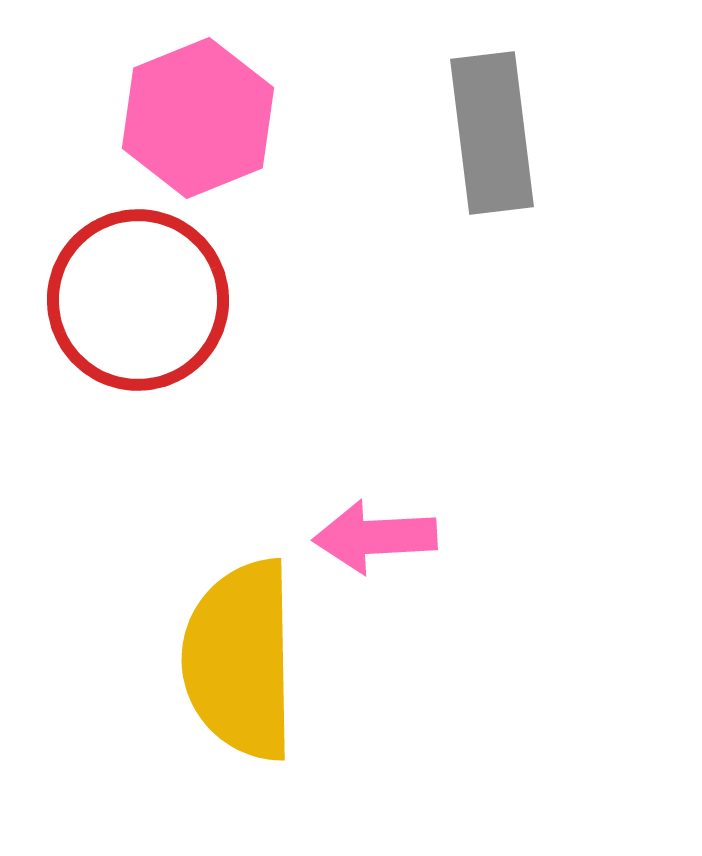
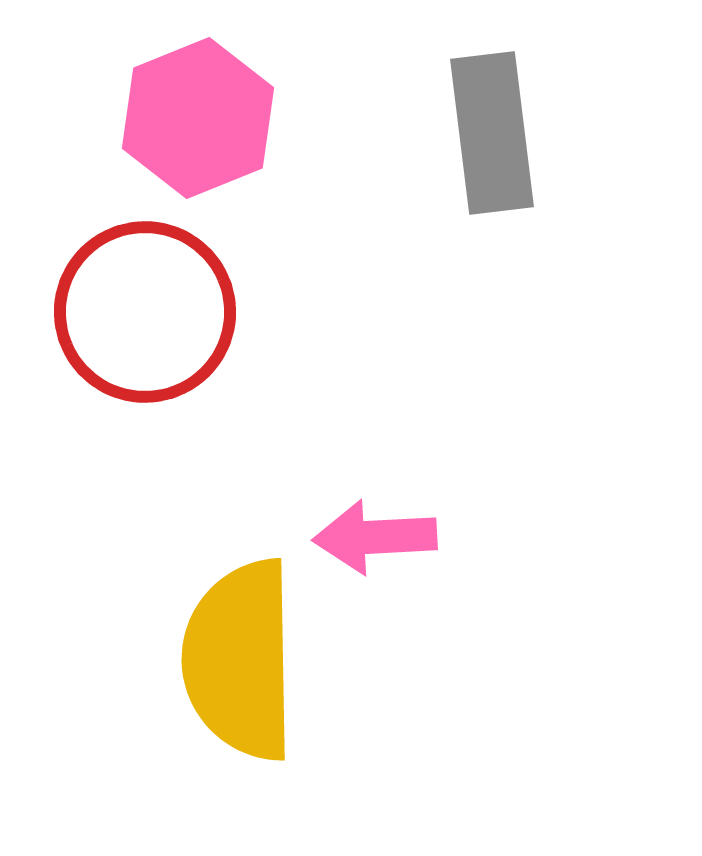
red circle: moved 7 px right, 12 px down
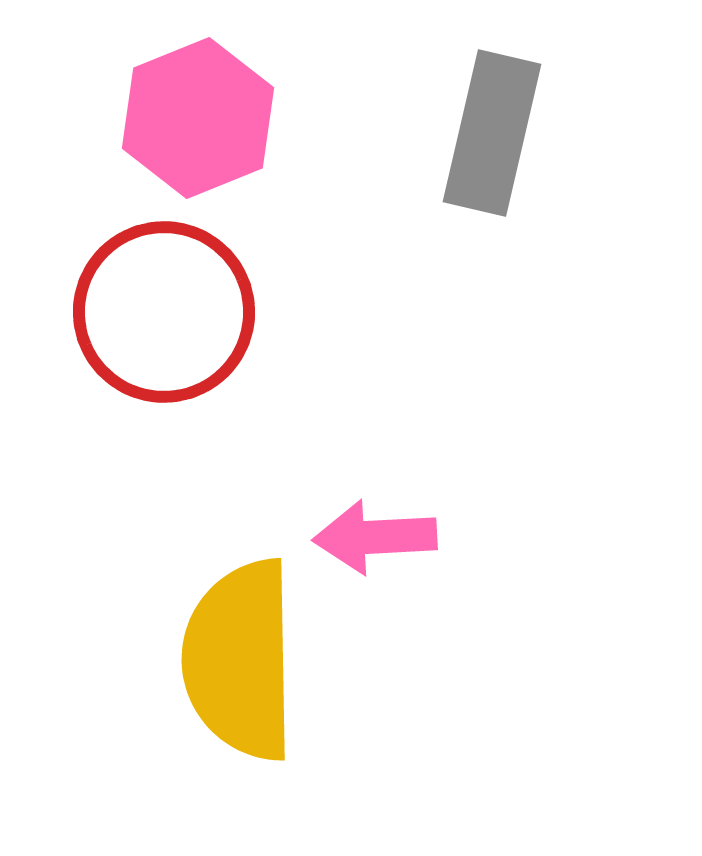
gray rectangle: rotated 20 degrees clockwise
red circle: moved 19 px right
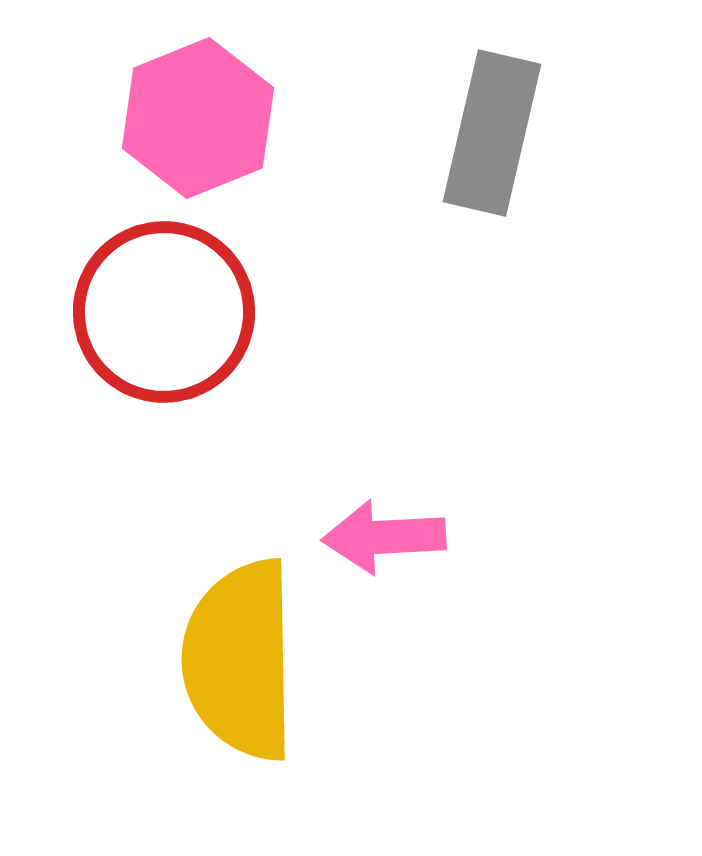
pink arrow: moved 9 px right
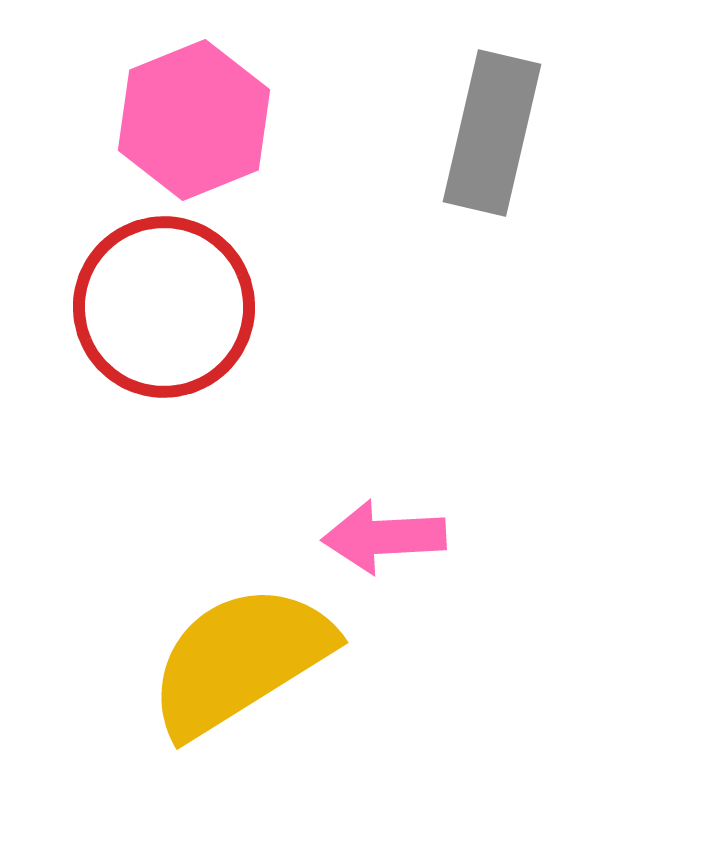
pink hexagon: moved 4 px left, 2 px down
red circle: moved 5 px up
yellow semicircle: rotated 59 degrees clockwise
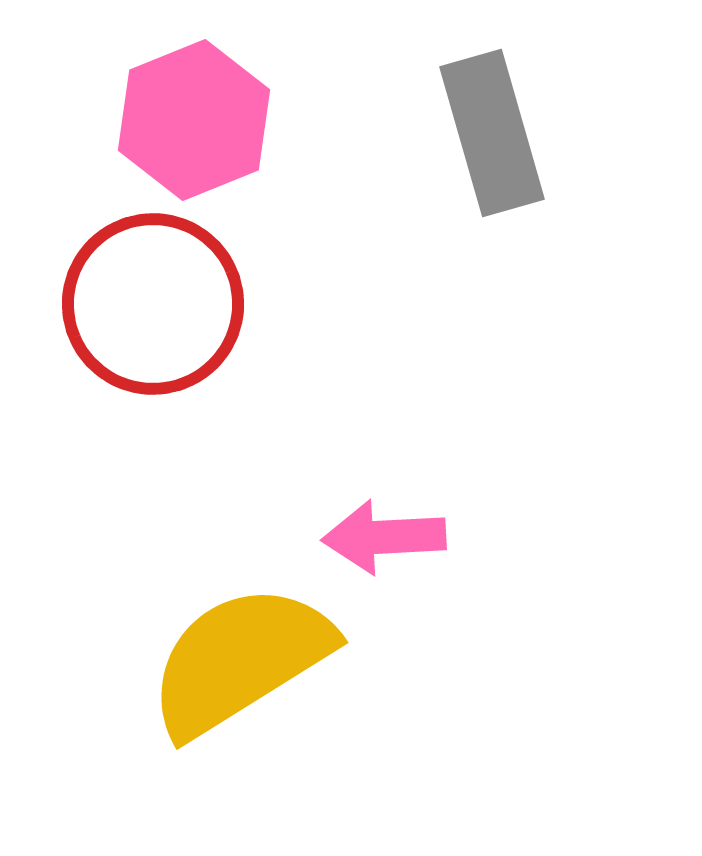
gray rectangle: rotated 29 degrees counterclockwise
red circle: moved 11 px left, 3 px up
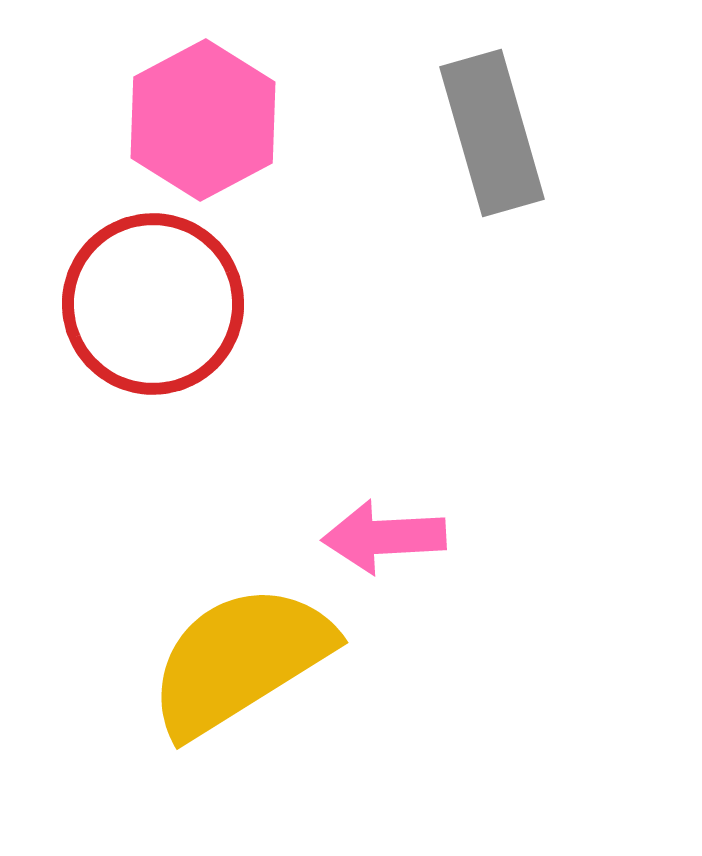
pink hexagon: moved 9 px right; rotated 6 degrees counterclockwise
